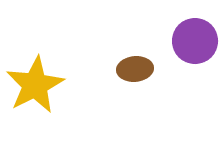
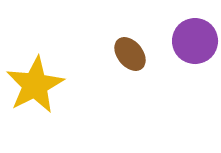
brown ellipse: moved 5 px left, 15 px up; rotated 56 degrees clockwise
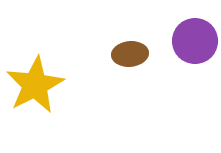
brown ellipse: rotated 56 degrees counterclockwise
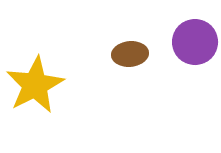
purple circle: moved 1 px down
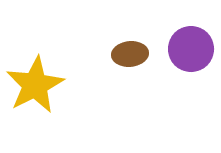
purple circle: moved 4 px left, 7 px down
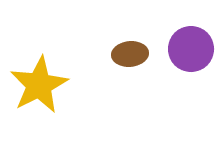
yellow star: moved 4 px right
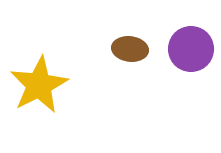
brown ellipse: moved 5 px up; rotated 12 degrees clockwise
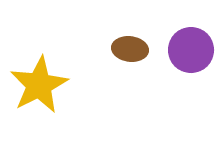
purple circle: moved 1 px down
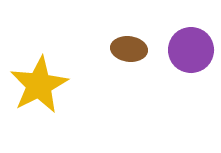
brown ellipse: moved 1 px left
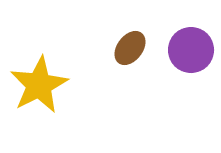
brown ellipse: moved 1 px right, 1 px up; rotated 60 degrees counterclockwise
